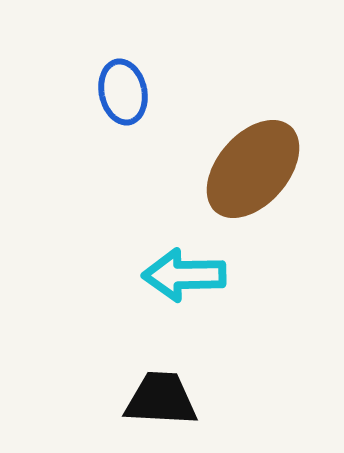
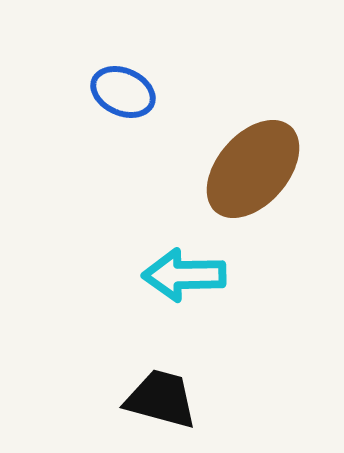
blue ellipse: rotated 54 degrees counterclockwise
black trapezoid: rotated 12 degrees clockwise
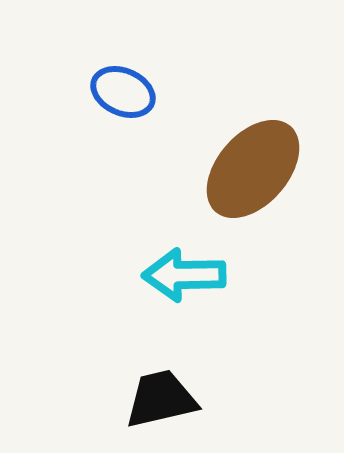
black trapezoid: rotated 28 degrees counterclockwise
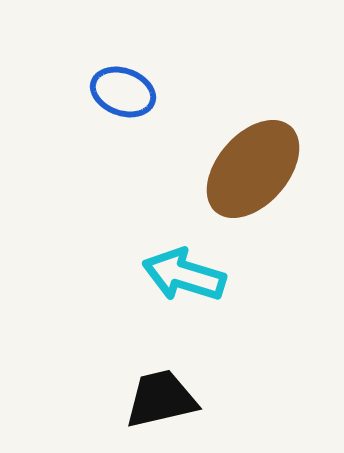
blue ellipse: rotated 4 degrees counterclockwise
cyan arrow: rotated 18 degrees clockwise
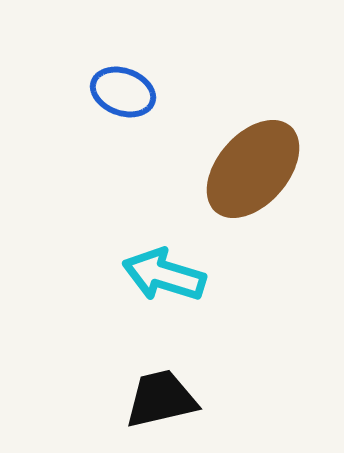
cyan arrow: moved 20 px left
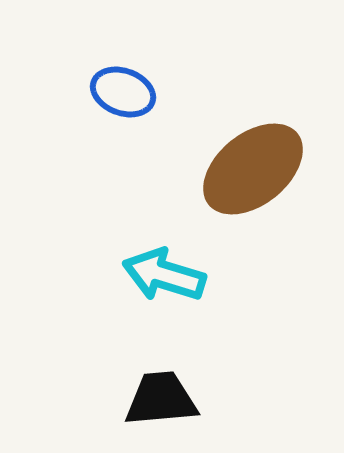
brown ellipse: rotated 10 degrees clockwise
black trapezoid: rotated 8 degrees clockwise
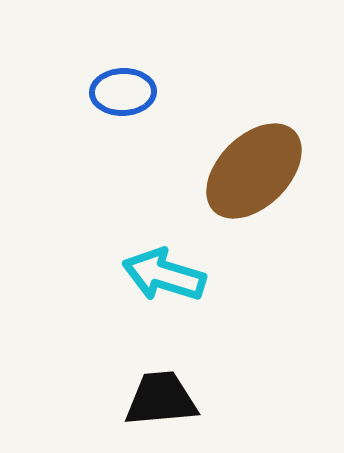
blue ellipse: rotated 22 degrees counterclockwise
brown ellipse: moved 1 px right, 2 px down; rotated 6 degrees counterclockwise
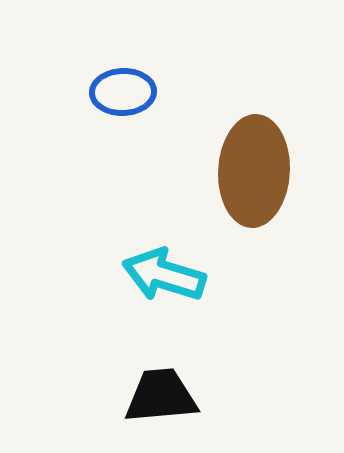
brown ellipse: rotated 42 degrees counterclockwise
black trapezoid: moved 3 px up
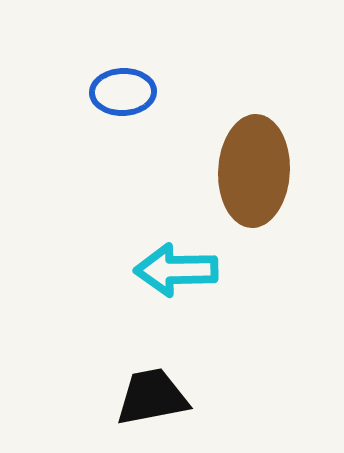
cyan arrow: moved 12 px right, 5 px up; rotated 18 degrees counterclockwise
black trapezoid: moved 9 px left, 1 px down; rotated 6 degrees counterclockwise
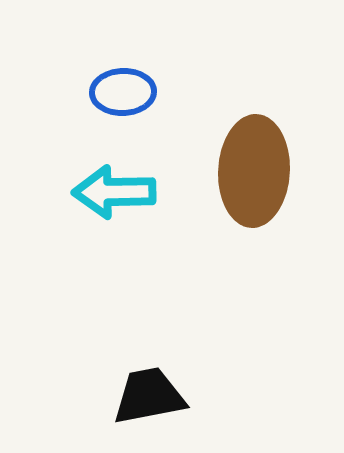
cyan arrow: moved 62 px left, 78 px up
black trapezoid: moved 3 px left, 1 px up
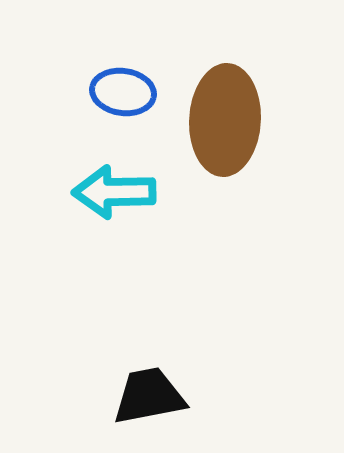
blue ellipse: rotated 10 degrees clockwise
brown ellipse: moved 29 px left, 51 px up
